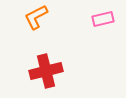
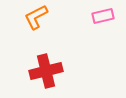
pink rectangle: moved 3 px up
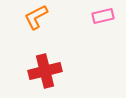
red cross: moved 1 px left
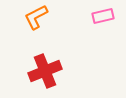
red cross: rotated 8 degrees counterclockwise
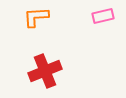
orange L-shape: rotated 24 degrees clockwise
